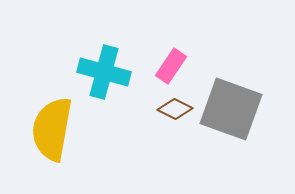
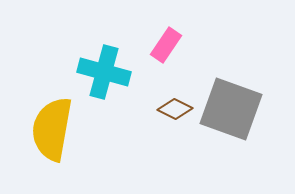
pink rectangle: moved 5 px left, 21 px up
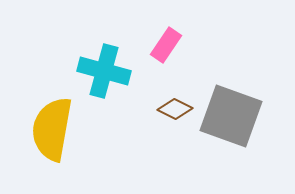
cyan cross: moved 1 px up
gray square: moved 7 px down
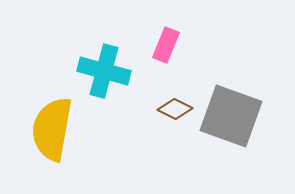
pink rectangle: rotated 12 degrees counterclockwise
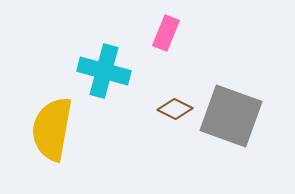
pink rectangle: moved 12 px up
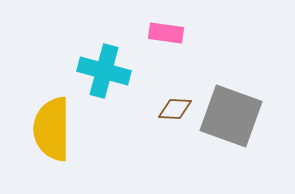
pink rectangle: rotated 76 degrees clockwise
brown diamond: rotated 24 degrees counterclockwise
yellow semicircle: rotated 10 degrees counterclockwise
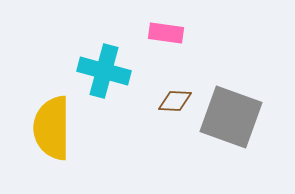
brown diamond: moved 8 px up
gray square: moved 1 px down
yellow semicircle: moved 1 px up
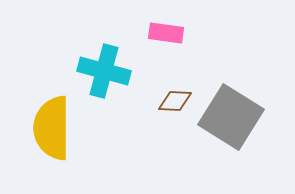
gray square: rotated 12 degrees clockwise
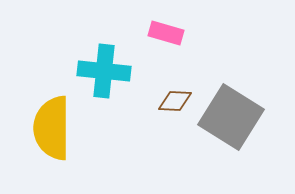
pink rectangle: rotated 8 degrees clockwise
cyan cross: rotated 9 degrees counterclockwise
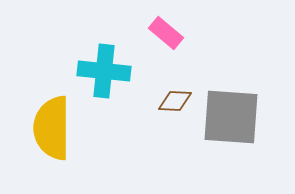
pink rectangle: rotated 24 degrees clockwise
gray square: rotated 28 degrees counterclockwise
